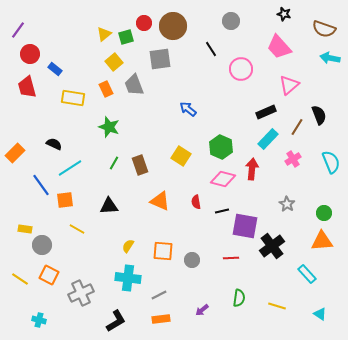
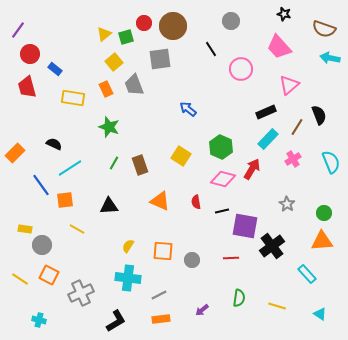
red arrow at (252, 169): rotated 25 degrees clockwise
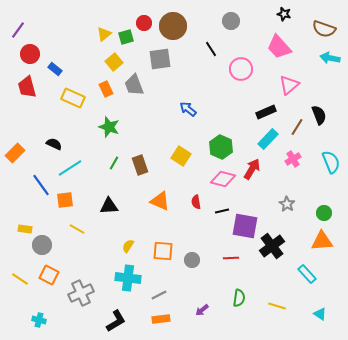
yellow rectangle at (73, 98): rotated 15 degrees clockwise
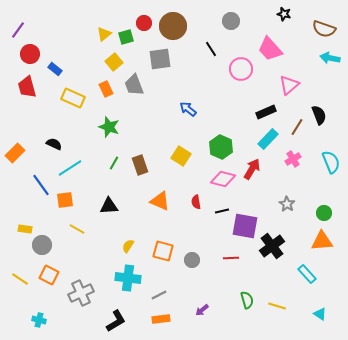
pink trapezoid at (279, 47): moved 9 px left, 2 px down
orange square at (163, 251): rotated 10 degrees clockwise
green semicircle at (239, 298): moved 8 px right, 2 px down; rotated 24 degrees counterclockwise
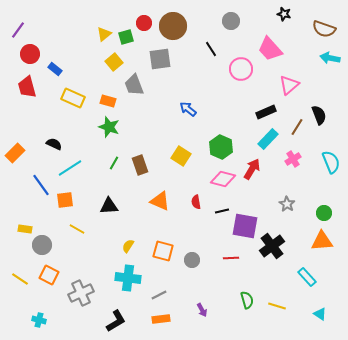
orange rectangle at (106, 89): moved 2 px right, 12 px down; rotated 49 degrees counterclockwise
cyan rectangle at (307, 274): moved 3 px down
purple arrow at (202, 310): rotated 80 degrees counterclockwise
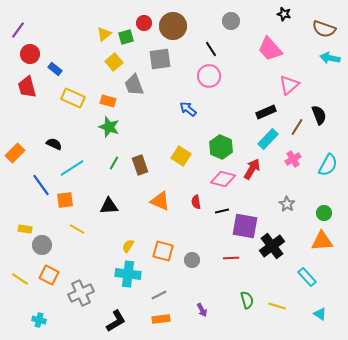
pink circle at (241, 69): moved 32 px left, 7 px down
cyan semicircle at (331, 162): moved 3 px left, 3 px down; rotated 50 degrees clockwise
cyan line at (70, 168): moved 2 px right
cyan cross at (128, 278): moved 4 px up
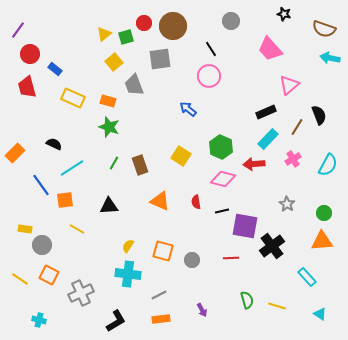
red arrow at (252, 169): moved 2 px right, 5 px up; rotated 125 degrees counterclockwise
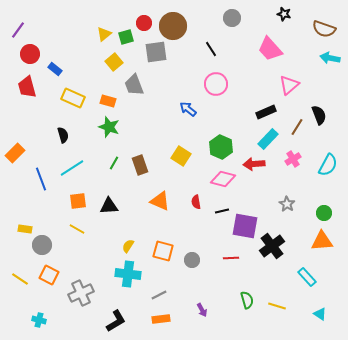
gray circle at (231, 21): moved 1 px right, 3 px up
gray square at (160, 59): moved 4 px left, 7 px up
pink circle at (209, 76): moved 7 px right, 8 px down
black semicircle at (54, 144): moved 9 px right, 9 px up; rotated 49 degrees clockwise
blue line at (41, 185): moved 6 px up; rotated 15 degrees clockwise
orange square at (65, 200): moved 13 px right, 1 px down
